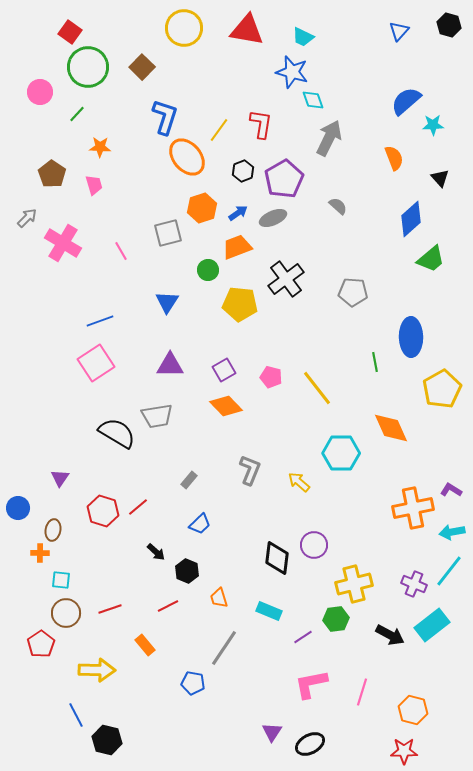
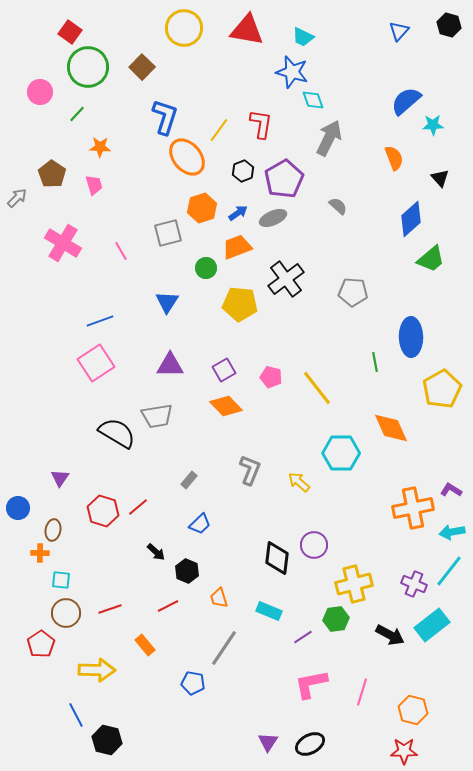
gray arrow at (27, 218): moved 10 px left, 20 px up
green circle at (208, 270): moved 2 px left, 2 px up
purple triangle at (272, 732): moved 4 px left, 10 px down
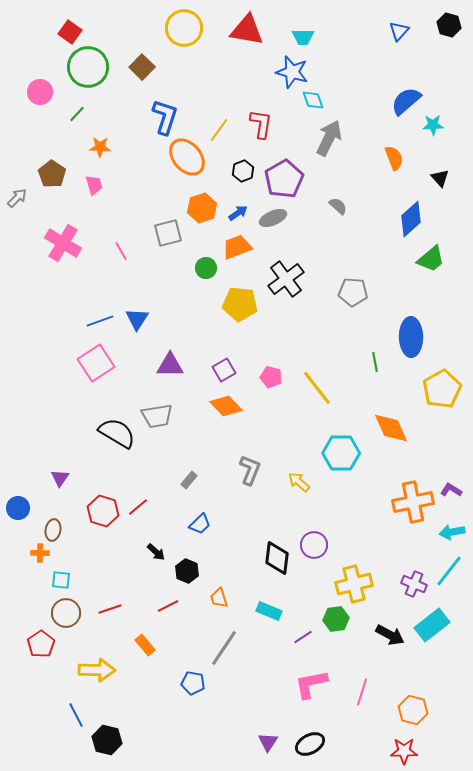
cyan trapezoid at (303, 37): rotated 25 degrees counterclockwise
blue triangle at (167, 302): moved 30 px left, 17 px down
orange cross at (413, 508): moved 6 px up
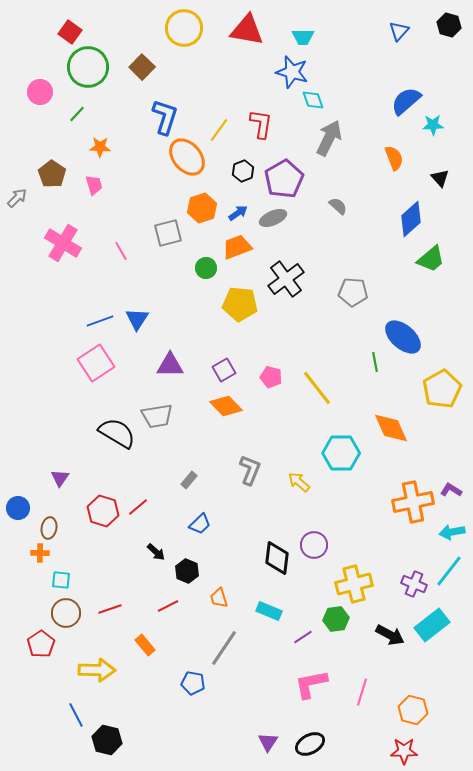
blue ellipse at (411, 337): moved 8 px left; rotated 48 degrees counterclockwise
brown ellipse at (53, 530): moved 4 px left, 2 px up
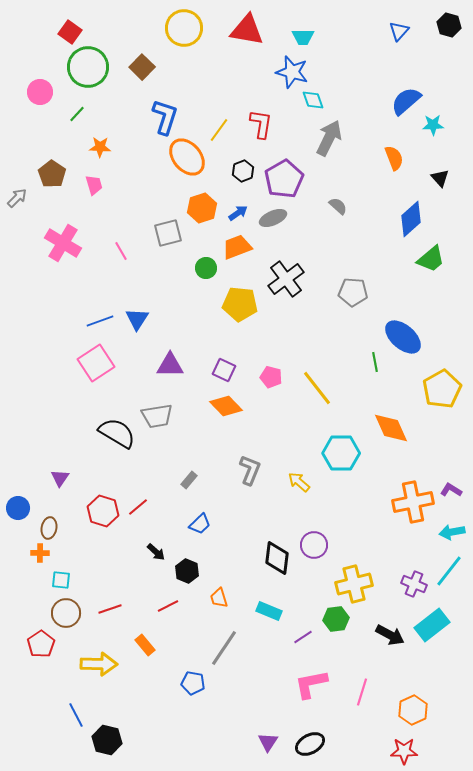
purple square at (224, 370): rotated 35 degrees counterclockwise
yellow arrow at (97, 670): moved 2 px right, 6 px up
orange hexagon at (413, 710): rotated 20 degrees clockwise
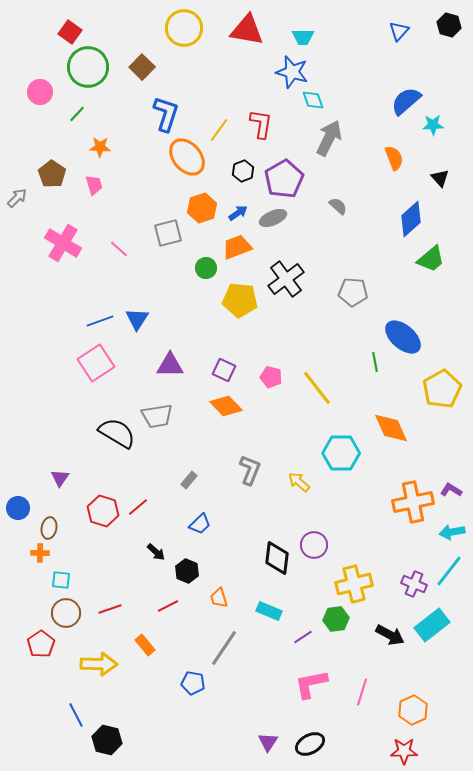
blue L-shape at (165, 117): moved 1 px right, 3 px up
pink line at (121, 251): moved 2 px left, 2 px up; rotated 18 degrees counterclockwise
yellow pentagon at (240, 304): moved 4 px up
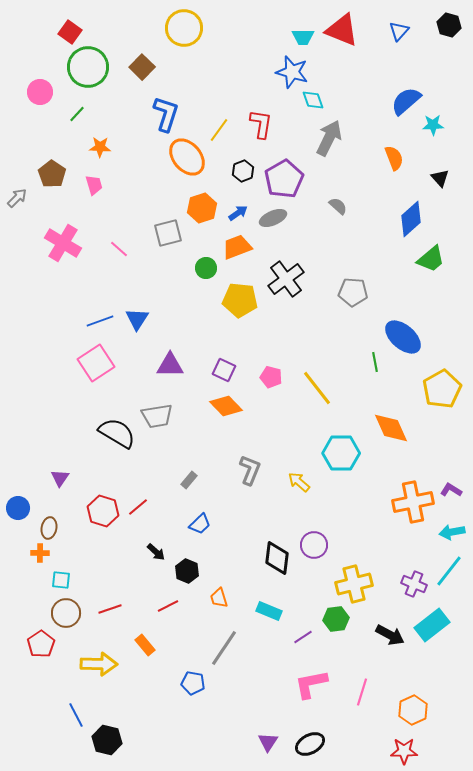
red triangle at (247, 30): moved 95 px right; rotated 12 degrees clockwise
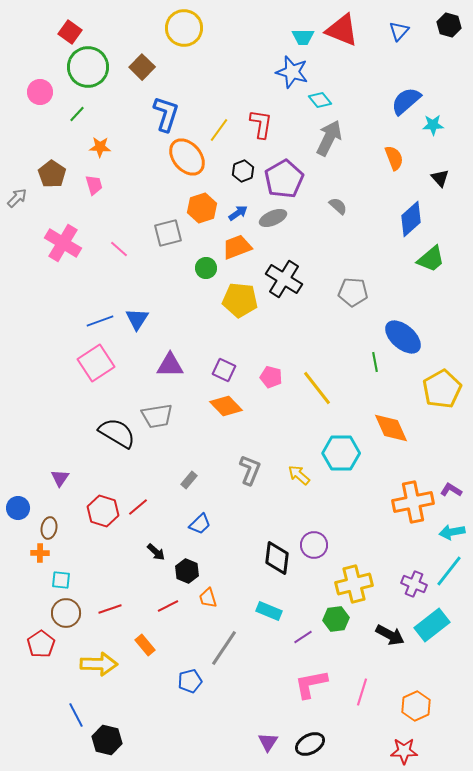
cyan diamond at (313, 100): moved 7 px right; rotated 20 degrees counterclockwise
black cross at (286, 279): moved 2 px left; rotated 21 degrees counterclockwise
yellow arrow at (299, 482): moved 7 px up
orange trapezoid at (219, 598): moved 11 px left
blue pentagon at (193, 683): moved 3 px left, 2 px up; rotated 25 degrees counterclockwise
orange hexagon at (413, 710): moved 3 px right, 4 px up
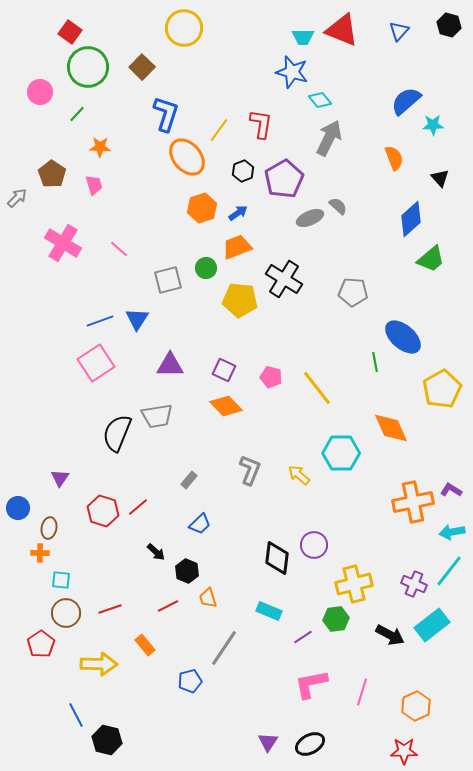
gray ellipse at (273, 218): moved 37 px right
gray square at (168, 233): moved 47 px down
black semicircle at (117, 433): rotated 99 degrees counterclockwise
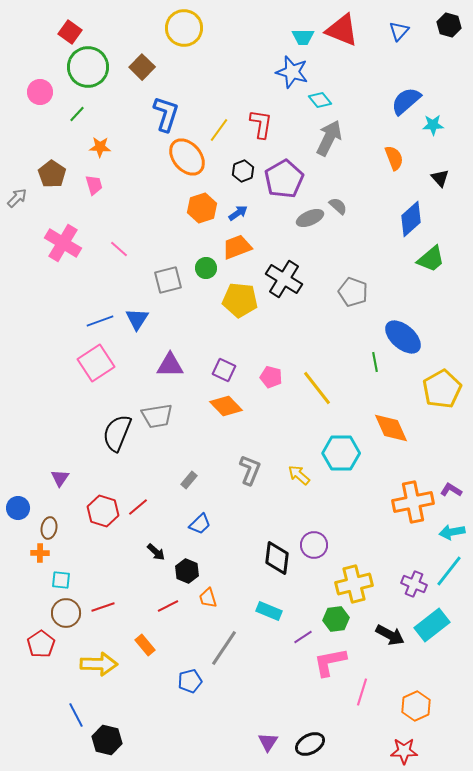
gray pentagon at (353, 292): rotated 16 degrees clockwise
red line at (110, 609): moved 7 px left, 2 px up
pink L-shape at (311, 684): moved 19 px right, 22 px up
